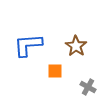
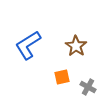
blue L-shape: rotated 28 degrees counterclockwise
orange square: moved 7 px right, 6 px down; rotated 14 degrees counterclockwise
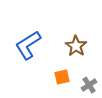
gray cross: moved 1 px right, 2 px up; rotated 28 degrees clockwise
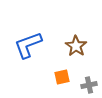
blue L-shape: rotated 12 degrees clockwise
gray cross: rotated 21 degrees clockwise
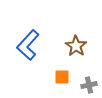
blue L-shape: rotated 28 degrees counterclockwise
orange square: rotated 14 degrees clockwise
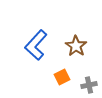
blue L-shape: moved 8 px right
orange square: rotated 28 degrees counterclockwise
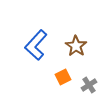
orange square: moved 1 px right
gray cross: rotated 21 degrees counterclockwise
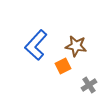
brown star: rotated 25 degrees counterclockwise
orange square: moved 11 px up
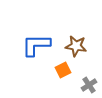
blue L-shape: rotated 48 degrees clockwise
orange square: moved 4 px down
